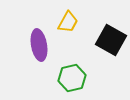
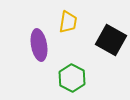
yellow trapezoid: rotated 20 degrees counterclockwise
green hexagon: rotated 20 degrees counterclockwise
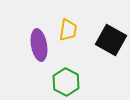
yellow trapezoid: moved 8 px down
green hexagon: moved 6 px left, 4 px down
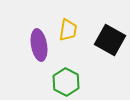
black square: moved 1 px left
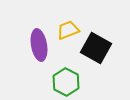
yellow trapezoid: rotated 120 degrees counterclockwise
black square: moved 14 px left, 8 px down
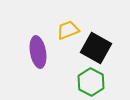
purple ellipse: moved 1 px left, 7 px down
green hexagon: moved 25 px right
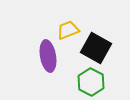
purple ellipse: moved 10 px right, 4 px down
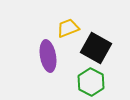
yellow trapezoid: moved 2 px up
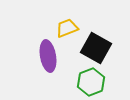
yellow trapezoid: moved 1 px left
green hexagon: rotated 12 degrees clockwise
